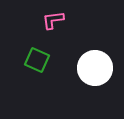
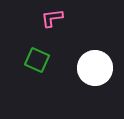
pink L-shape: moved 1 px left, 2 px up
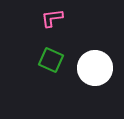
green square: moved 14 px right
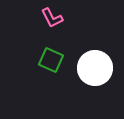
pink L-shape: rotated 110 degrees counterclockwise
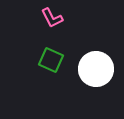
white circle: moved 1 px right, 1 px down
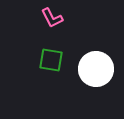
green square: rotated 15 degrees counterclockwise
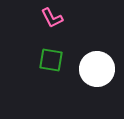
white circle: moved 1 px right
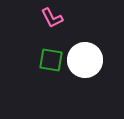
white circle: moved 12 px left, 9 px up
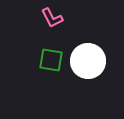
white circle: moved 3 px right, 1 px down
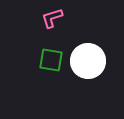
pink L-shape: rotated 100 degrees clockwise
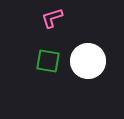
green square: moved 3 px left, 1 px down
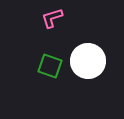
green square: moved 2 px right, 5 px down; rotated 10 degrees clockwise
